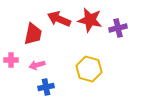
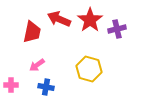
red star: rotated 25 degrees clockwise
purple cross: moved 1 px left, 1 px down
red trapezoid: moved 1 px left, 2 px up
pink cross: moved 25 px down
pink arrow: rotated 21 degrees counterclockwise
blue cross: rotated 21 degrees clockwise
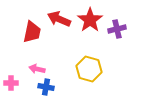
pink arrow: moved 4 px down; rotated 49 degrees clockwise
pink cross: moved 2 px up
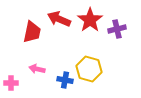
blue cross: moved 19 px right, 7 px up
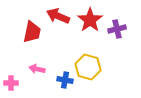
red arrow: moved 1 px left, 3 px up
yellow hexagon: moved 1 px left, 2 px up
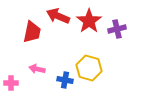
red star: moved 1 px left, 1 px down
yellow hexagon: moved 1 px right, 1 px down
